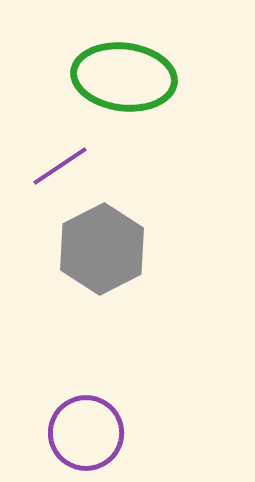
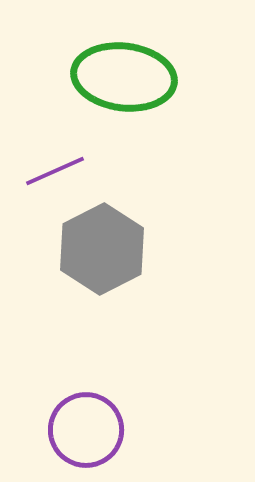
purple line: moved 5 px left, 5 px down; rotated 10 degrees clockwise
purple circle: moved 3 px up
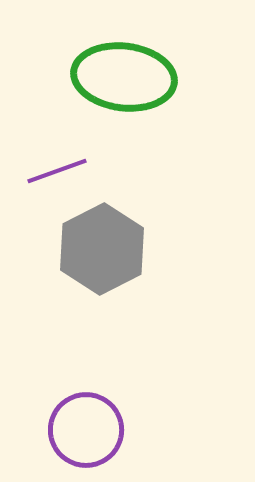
purple line: moved 2 px right; rotated 4 degrees clockwise
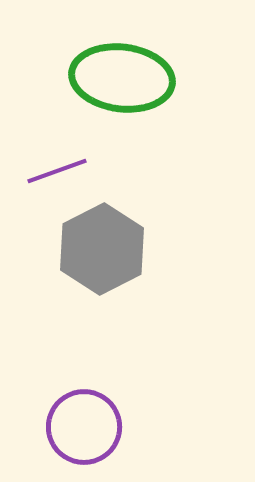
green ellipse: moved 2 px left, 1 px down
purple circle: moved 2 px left, 3 px up
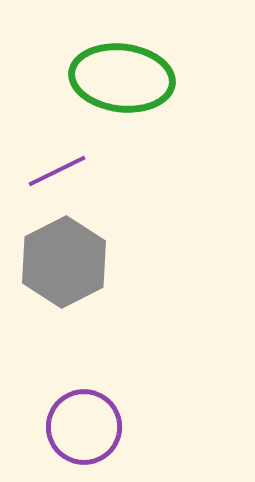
purple line: rotated 6 degrees counterclockwise
gray hexagon: moved 38 px left, 13 px down
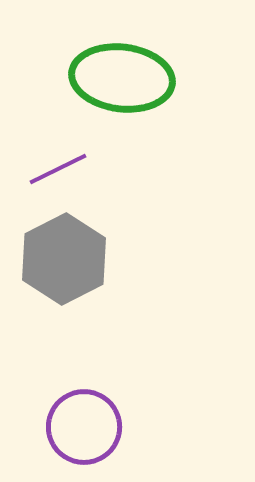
purple line: moved 1 px right, 2 px up
gray hexagon: moved 3 px up
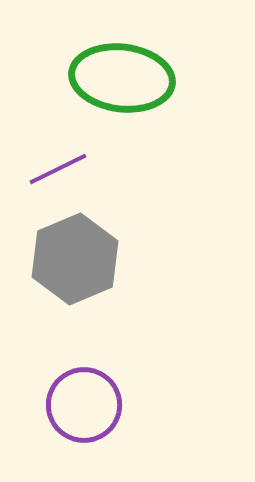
gray hexagon: moved 11 px right; rotated 4 degrees clockwise
purple circle: moved 22 px up
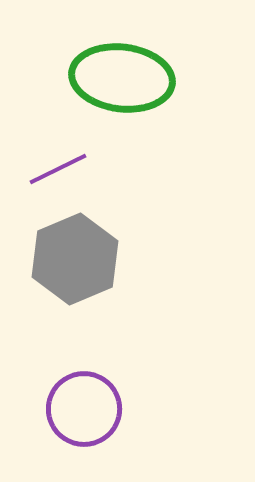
purple circle: moved 4 px down
